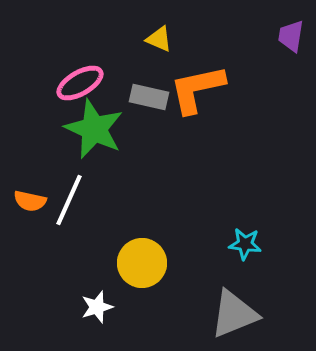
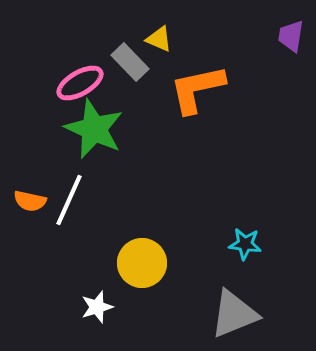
gray rectangle: moved 19 px left, 35 px up; rotated 33 degrees clockwise
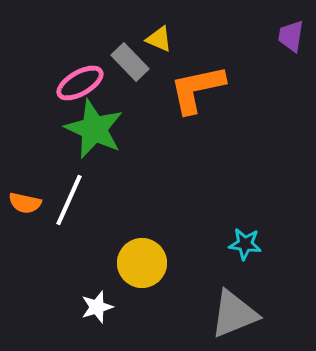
orange semicircle: moved 5 px left, 2 px down
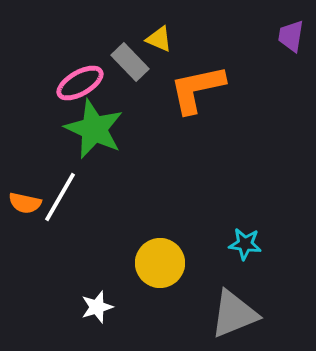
white line: moved 9 px left, 3 px up; rotated 6 degrees clockwise
yellow circle: moved 18 px right
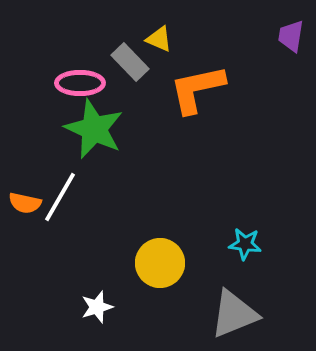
pink ellipse: rotated 30 degrees clockwise
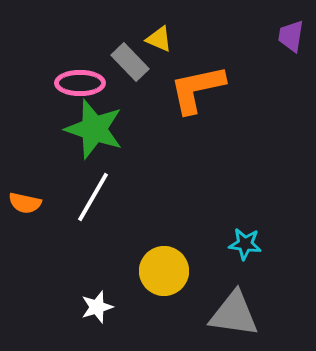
green star: rotated 6 degrees counterclockwise
white line: moved 33 px right
yellow circle: moved 4 px right, 8 px down
gray triangle: rotated 30 degrees clockwise
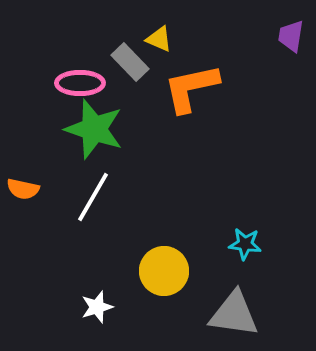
orange L-shape: moved 6 px left, 1 px up
orange semicircle: moved 2 px left, 14 px up
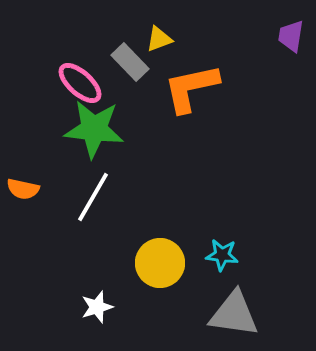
yellow triangle: rotated 44 degrees counterclockwise
pink ellipse: rotated 42 degrees clockwise
green star: rotated 12 degrees counterclockwise
cyan star: moved 23 px left, 11 px down
yellow circle: moved 4 px left, 8 px up
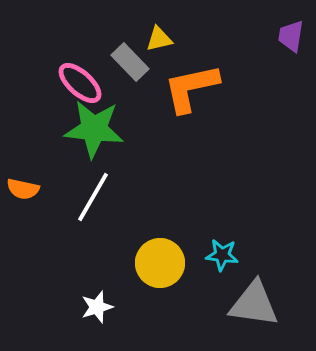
yellow triangle: rotated 8 degrees clockwise
gray triangle: moved 20 px right, 10 px up
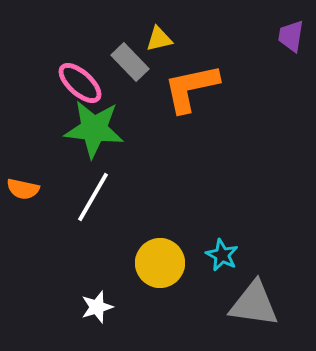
cyan star: rotated 20 degrees clockwise
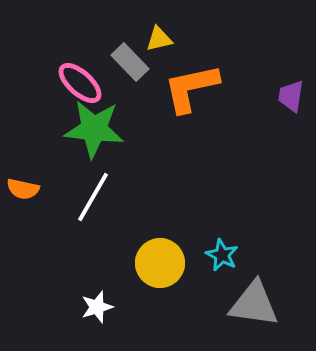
purple trapezoid: moved 60 px down
